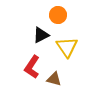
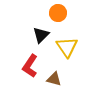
orange circle: moved 2 px up
black triangle: rotated 18 degrees counterclockwise
red L-shape: moved 2 px left, 1 px up
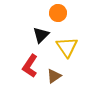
brown triangle: moved 3 px up; rotated 49 degrees counterclockwise
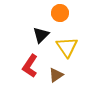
orange circle: moved 2 px right
brown triangle: moved 2 px right, 1 px up
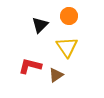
orange circle: moved 9 px right, 3 px down
black triangle: moved 1 px left, 10 px up
red L-shape: rotated 70 degrees clockwise
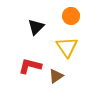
orange circle: moved 2 px right
black triangle: moved 4 px left, 2 px down
brown triangle: moved 1 px down
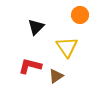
orange circle: moved 9 px right, 1 px up
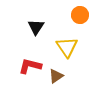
black triangle: rotated 12 degrees counterclockwise
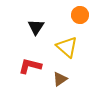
yellow triangle: rotated 15 degrees counterclockwise
brown triangle: moved 4 px right, 3 px down
